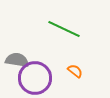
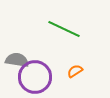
orange semicircle: rotated 70 degrees counterclockwise
purple circle: moved 1 px up
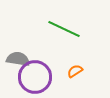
gray semicircle: moved 1 px right, 1 px up
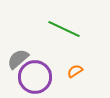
gray semicircle: rotated 50 degrees counterclockwise
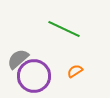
purple circle: moved 1 px left, 1 px up
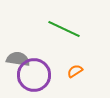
gray semicircle: rotated 50 degrees clockwise
purple circle: moved 1 px up
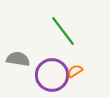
green line: moved 1 px left, 2 px down; rotated 28 degrees clockwise
purple circle: moved 18 px right
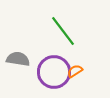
purple circle: moved 2 px right, 3 px up
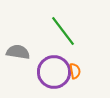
gray semicircle: moved 7 px up
orange semicircle: rotated 112 degrees clockwise
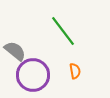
gray semicircle: moved 3 px left, 1 px up; rotated 30 degrees clockwise
purple circle: moved 21 px left, 3 px down
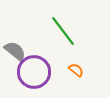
orange semicircle: moved 1 px right, 1 px up; rotated 42 degrees counterclockwise
purple circle: moved 1 px right, 3 px up
